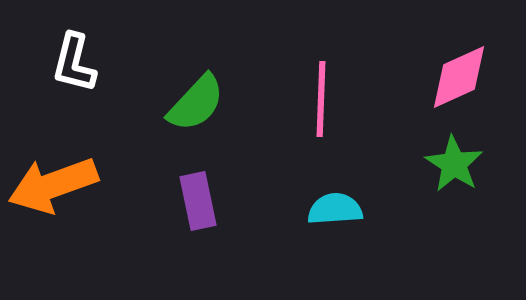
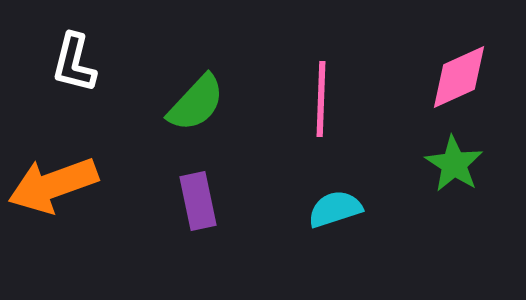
cyan semicircle: rotated 14 degrees counterclockwise
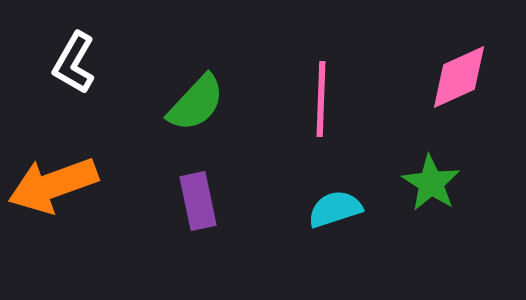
white L-shape: rotated 16 degrees clockwise
green star: moved 23 px left, 19 px down
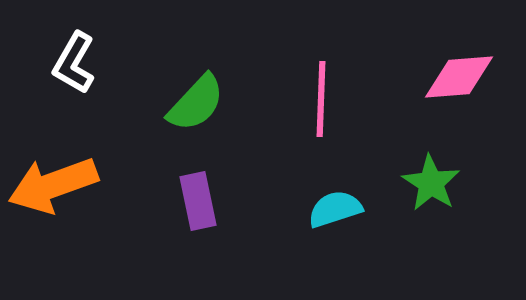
pink diamond: rotated 20 degrees clockwise
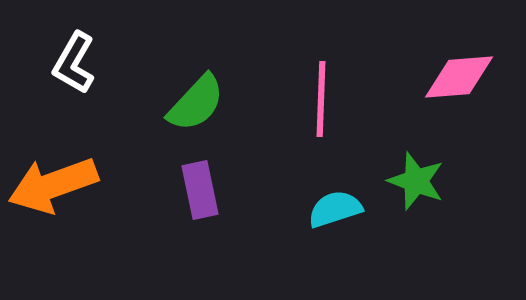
green star: moved 15 px left, 2 px up; rotated 12 degrees counterclockwise
purple rectangle: moved 2 px right, 11 px up
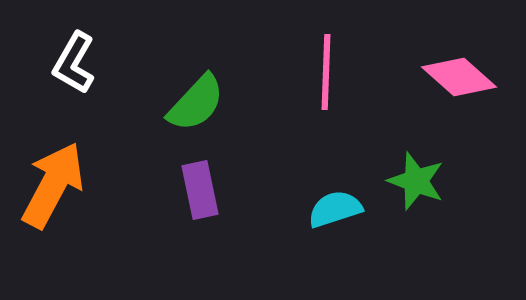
pink diamond: rotated 46 degrees clockwise
pink line: moved 5 px right, 27 px up
orange arrow: rotated 138 degrees clockwise
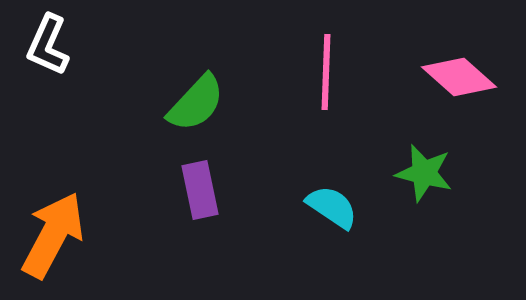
white L-shape: moved 26 px left, 18 px up; rotated 6 degrees counterclockwise
green star: moved 8 px right, 8 px up; rotated 6 degrees counterclockwise
orange arrow: moved 50 px down
cyan semicircle: moved 3 px left, 2 px up; rotated 52 degrees clockwise
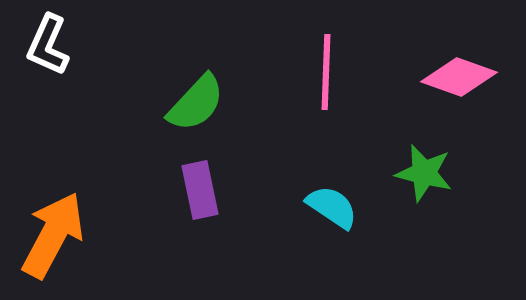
pink diamond: rotated 22 degrees counterclockwise
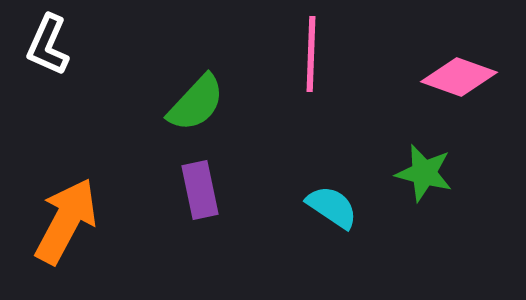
pink line: moved 15 px left, 18 px up
orange arrow: moved 13 px right, 14 px up
